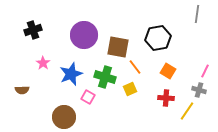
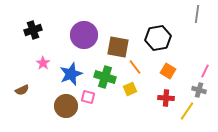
brown semicircle: rotated 24 degrees counterclockwise
pink square: rotated 16 degrees counterclockwise
brown circle: moved 2 px right, 11 px up
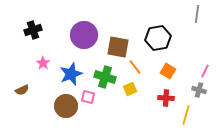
yellow line: moved 1 px left, 4 px down; rotated 18 degrees counterclockwise
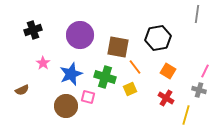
purple circle: moved 4 px left
red cross: rotated 28 degrees clockwise
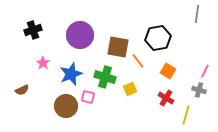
orange line: moved 3 px right, 6 px up
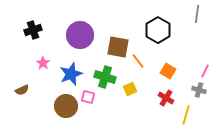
black hexagon: moved 8 px up; rotated 20 degrees counterclockwise
